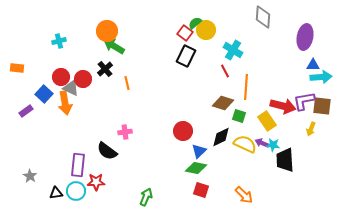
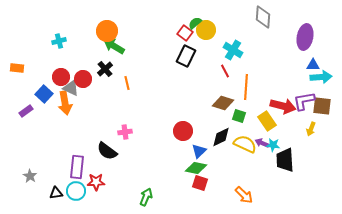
purple rectangle at (78, 165): moved 1 px left, 2 px down
red square at (201, 190): moved 1 px left, 7 px up
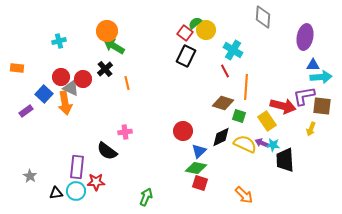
purple L-shape at (304, 101): moved 5 px up
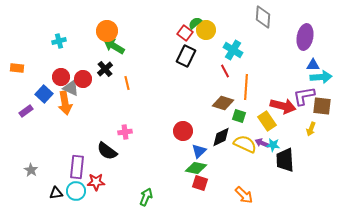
gray star at (30, 176): moved 1 px right, 6 px up
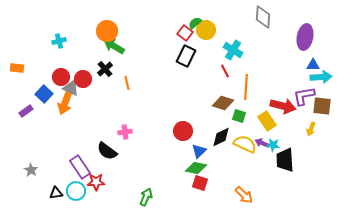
orange arrow at (65, 103): rotated 30 degrees clockwise
purple rectangle at (77, 167): moved 3 px right; rotated 40 degrees counterclockwise
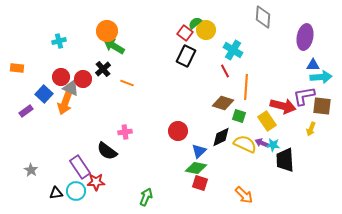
black cross at (105, 69): moved 2 px left
orange line at (127, 83): rotated 56 degrees counterclockwise
red circle at (183, 131): moved 5 px left
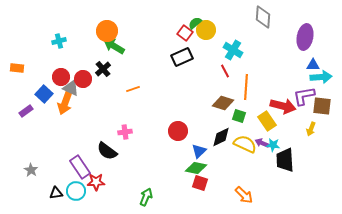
black rectangle at (186, 56): moved 4 px left, 1 px down; rotated 40 degrees clockwise
orange line at (127, 83): moved 6 px right, 6 px down; rotated 40 degrees counterclockwise
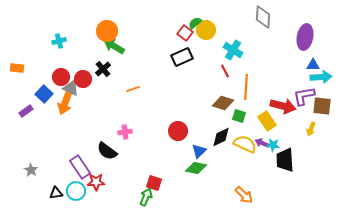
red square at (200, 183): moved 46 px left
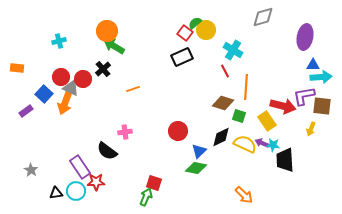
gray diamond at (263, 17): rotated 70 degrees clockwise
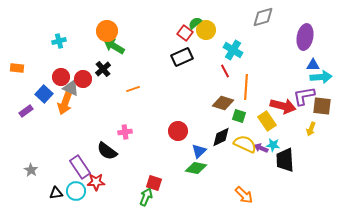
purple arrow at (262, 143): moved 1 px left, 5 px down
